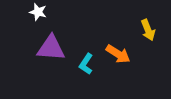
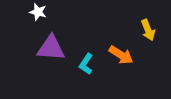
orange arrow: moved 3 px right, 1 px down
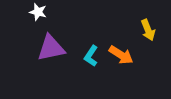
purple triangle: rotated 16 degrees counterclockwise
cyan L-shape: moved 5 px right, 8 px up
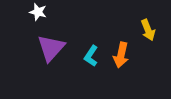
purple triangle: rotated 36 degrees counterclockwise
orange arrow: rotated 70 degrees clockwise
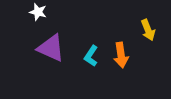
purple triangle: rotated 48 degrees counterclockwise
orange arrow: rotated 20 degrees counterclockwise
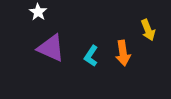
white star: rotated 18 degrees clockwise
orange arrow: moved 2 px right, 2 px up
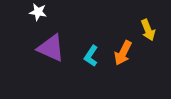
white star: rotated 24 degrees counterclockwise
orange arrow: rotated 35 degrees clockwise
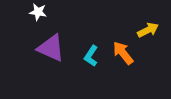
yellow arrow: rotated 95 degrees counterclockwise
orange arrow: rotated 115 degrees clockwise
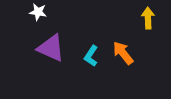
yellow arrow: moved 12 px up; rotated 65 degrees counterclockwise
